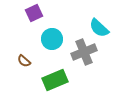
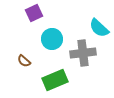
gray cross: moved 1 px left, 1 px down; rotated 15 degrees clockwise
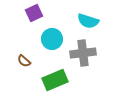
cyan semicircle: moved 11 px left, 7 px up; rotated 25 degrees counterclockwise
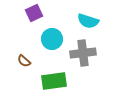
green rectangle: moved 1 px left, 1 px down; rotated 15 degrees clockwise
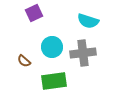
cyan circle: moved 8 px down
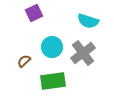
gray cross: rotated 30 degrees counterclockwise
brown semicircle: rotated 96 degrees clockwise
green rectangle: moved 1 px left
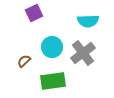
cyan semicircle: rotated 20 degrees counterclockwise
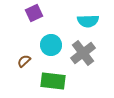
cyan circle: moved 1 px left, 2 px up
green rectangle: rotated 15 degrees clockwise
